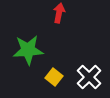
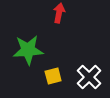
yellow square: moved 1 px left, 1 px up; rotated 36 degrees clockwise
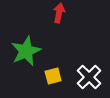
green star: moved 2 px left, 1 px down; rotated 20 degrees counterclockwise
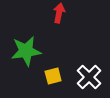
green star: rotated 16 degrees clockwise
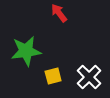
red arrow: rotated 48 degrees counterclockwise
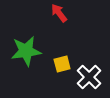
yellow square: moved 9 px right, 12 px up
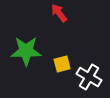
green star: rotated 8 degrees clockwise
white cross: rotated 15 degrees counterclockwise
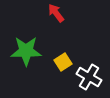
red arrow: moved 3 px left
yellow square: moved 1 px right, 2 px up; rotated 18 degrees counterclockwise
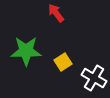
white cross: moved 5 px right, 1 px down
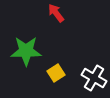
yellow square: moved 7 px left, 11 px down
